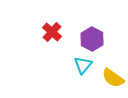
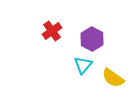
red cross: moved 1 px up; rotated 12 degrees clockwise
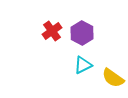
purple hexagon: moved 10 px left, 6 px up
cyan triangle: rotated 24 degrees clockwise
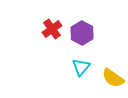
red cross: moved 2 px up
cyan triangle: moved 2 px left, 2 px down; rotated 24 degrees counterclockwise
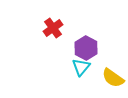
red cross: moved 1 px right, 1 px up
purple hexagon: moved 4 px right, 15 px down
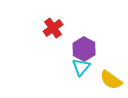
purple hexagon: moved 2 px left, 1 px down
yellow semicircle: moved 2 px left, 2 px down
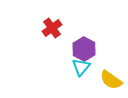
red cross: moved 1 px left
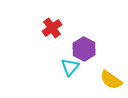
cyan triangle: moved 11 px left
